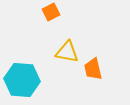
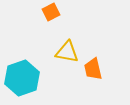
cyan hexagon: moved 2 px up; rotated 24 degrees counterclockwise
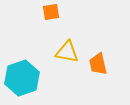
orange square: rotated 18 degrees clockwise
orange trapezoid: moved 5 px right, 5 px up
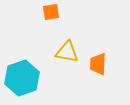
orange trapezoid: rotated 15 degrees clockwise
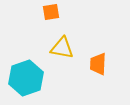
yellow triangle: moved 5 px left, 4 px up
cyan hexagon: moved 4 px right
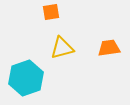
yellow triangle: rotated 25 degrees counterclockwise
orange trapezoid: moved 11 px right, 16 px up; rotated 80 degrees clockwise
